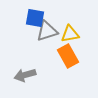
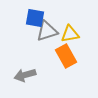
orange rectangle: moved 2 px left
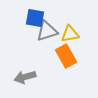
gray arrow: moved 2 px down
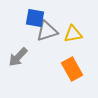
yellow triangle: moved 3 px right
orange rectangle: moved 6 px right, 13 px down
gray arrow: moved 7 px left, 20 px up; rotated 30 degrees counterclockwise
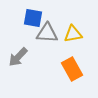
blue square: moved 2 px left
gray triangle: moved 2 px down; rotated 20 degrees clockwise
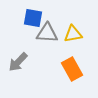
gray arrow: moved 5 px down
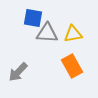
gray arrow: moved 10 px down
orange rectangle: moved 3 px up
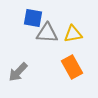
orange rectangle: moved 1 px down
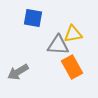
gray triangle: moved 11 px right, 12 px down
gray arrow: rotated 15 degrees clockwise
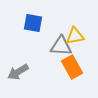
blue square: moved 5 px down
yellow triangle: moved 2 px right, 2 px down
gray triangle: moved 3 px right, 1 px down
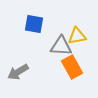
blue square: moved 1 px right, 1 px down
yellow triangle: moved 2 px right
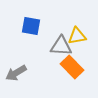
blue square: moved 3 px left, 2 px down
orange rectangle: rotated 15 degrees counterclockwise
gray arrow: moved 2 px left, 1 px down
